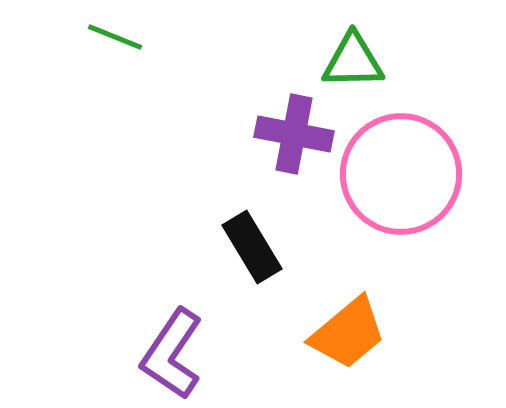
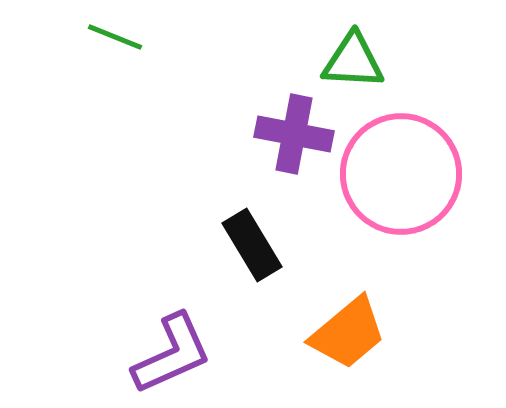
green triangle: rotated 4 degrees clockwise
black rectangle: moved 2 px up
purple L-shape: rotated 148 degrees counterclockwise
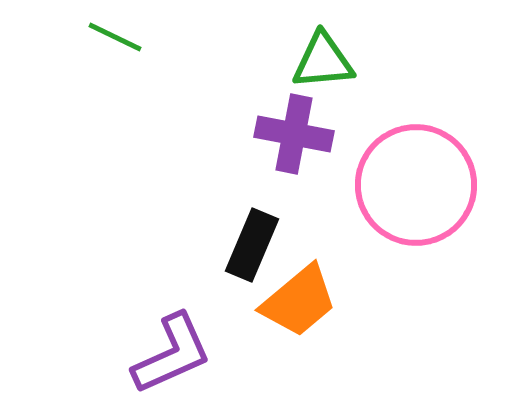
green line: rotated 4 degrees clockwise
green triangle: moved 30 px left; rotated 8 degrees counterclockwise
pink circle: moved 15 px right, 11 px down
black rectangle: rotated 54 degrees clockwise
orange trapezoid: moved 49 px left, 32 px up
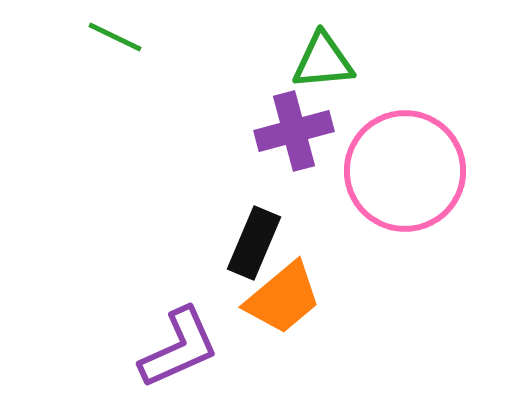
purple cross: moved 3 px up; rotated 26 degrees counterclockwise
pink circle: moved 11 px left, 14 px up
black rectangle: moved 2 px right, 2 px up
orange trapezoid: moved 16 px left, 3 px up
purple L-shape: moved 7 px right, 6 px up
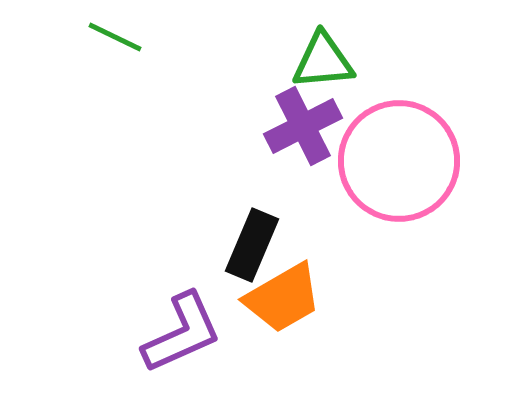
purple cross: moved 9 px right, 5 px up; rotated 12 degrees counterclockwise
pink circle: moved 6 px left, 10 px up
black rectangle: moved 2 px left, 2 px down
orange trapezoid: rotated 10 degrees clockwise
purple L-shape: moved 3 px right, 15 px up
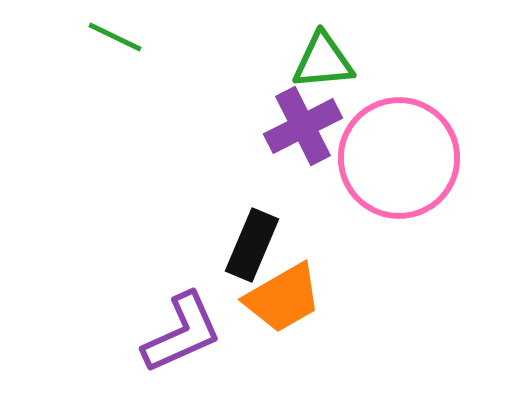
pink circle: moved 3 px up
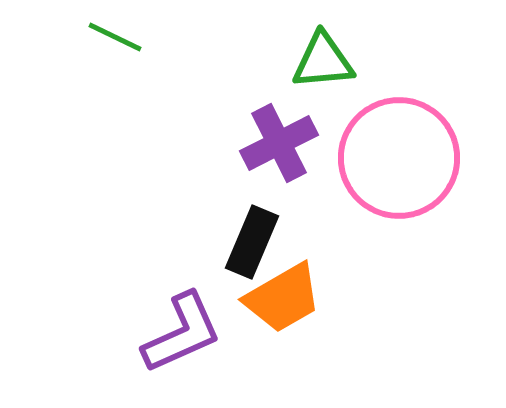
purple cross: moved 24 px left, 17 px down
black rectangle: moved 3 px up
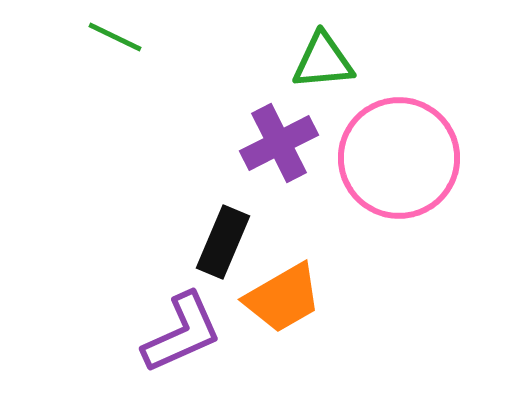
black rectangle: moved 29 px left
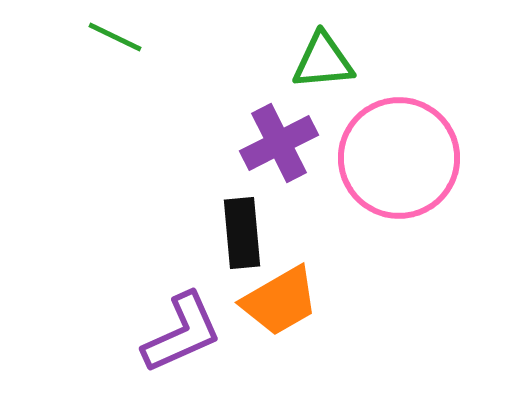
black rectangle: moved 19 px right, 9 px up; rotated 28 degrees counterclockwise
orange trapezoid: moved 3 px left, 3 px down
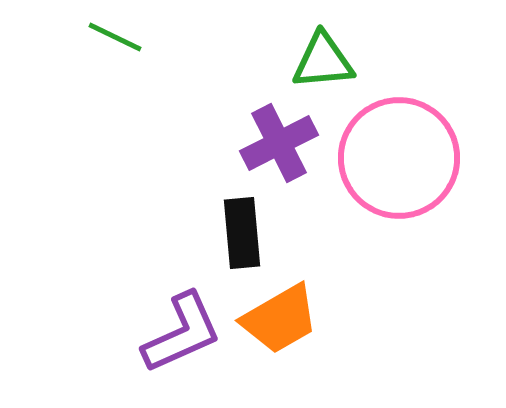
orange trapezoid: moved 18 px down
